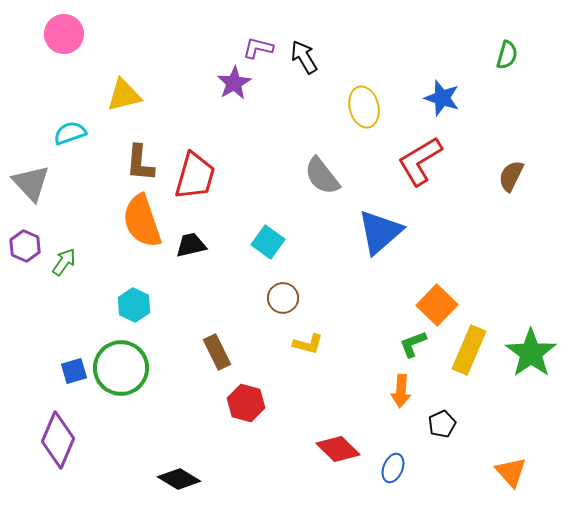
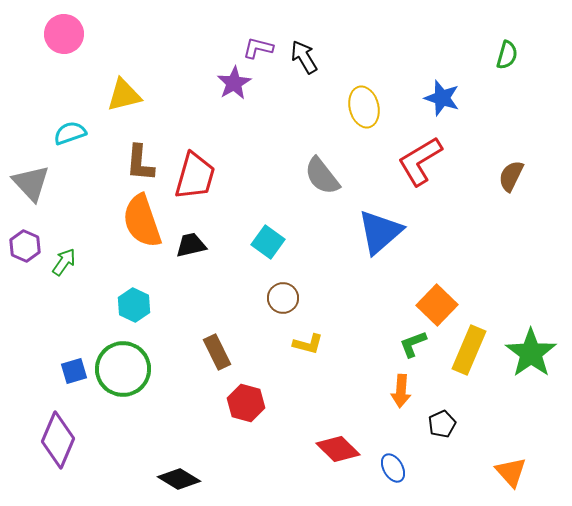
green circle: moved 2 px right, 1 px down
blue ellipse: rotated 52 degrees counterclockwise
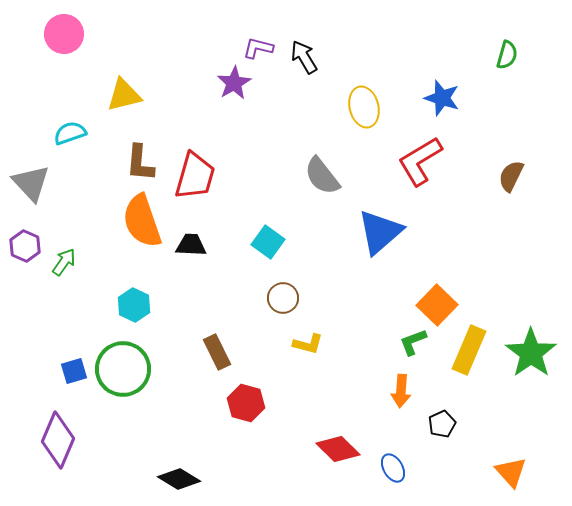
black trapezoid: rotated 16 degrees clockwise
green L-shape: moved 2 px up
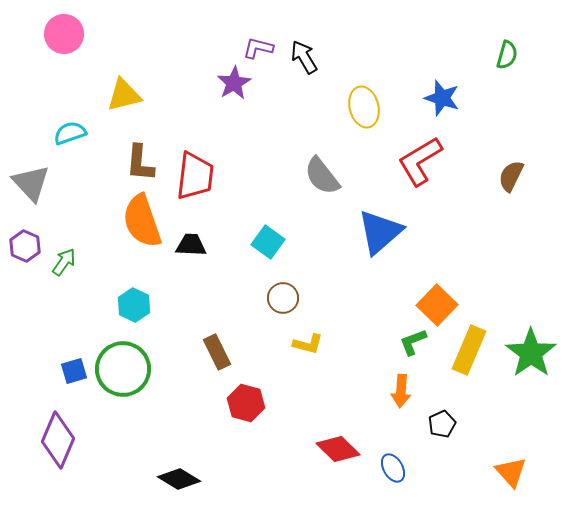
red trapezoid: rotated 9 degrees counterclockwise
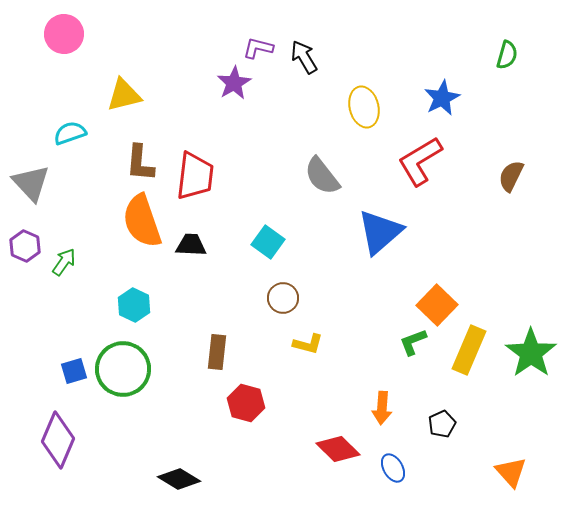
blue star: rotated 27 degrees clockwise
brown rectangle: rotated 32 degrees clockwise
orange arrow: moved 19 px left, 17 px down
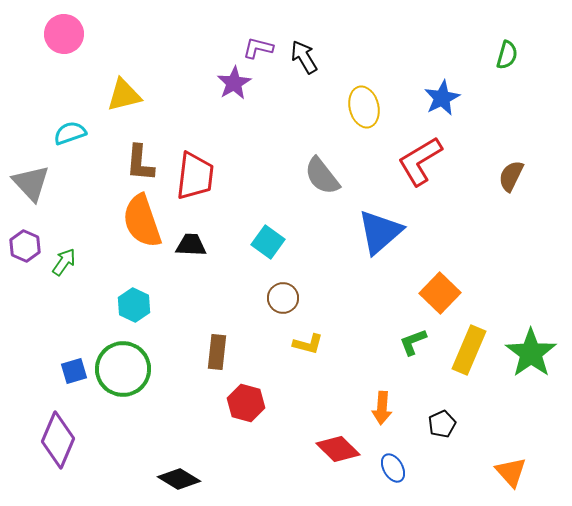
orange square: moved 3 px right, 12 px up
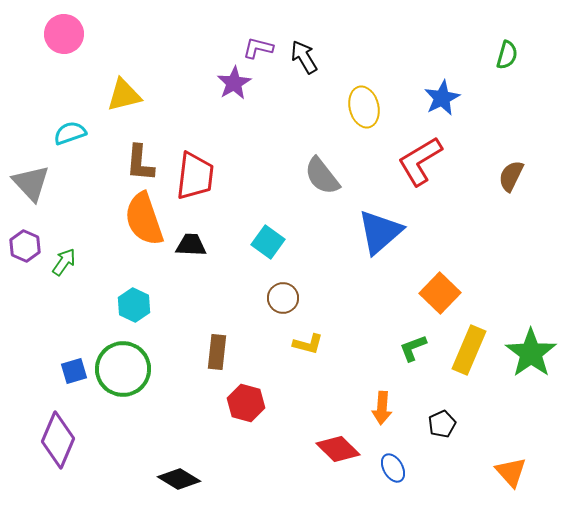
orange semicircle: moved 2 px right, 2 px up
green L-shape: moved 6 px down
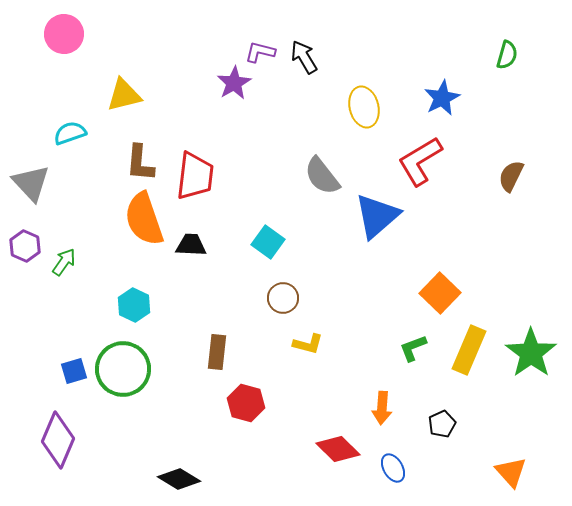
purple L-shape: moved 2 px right, 4 px down
blue triangle: moved 3 px left, 16 px up
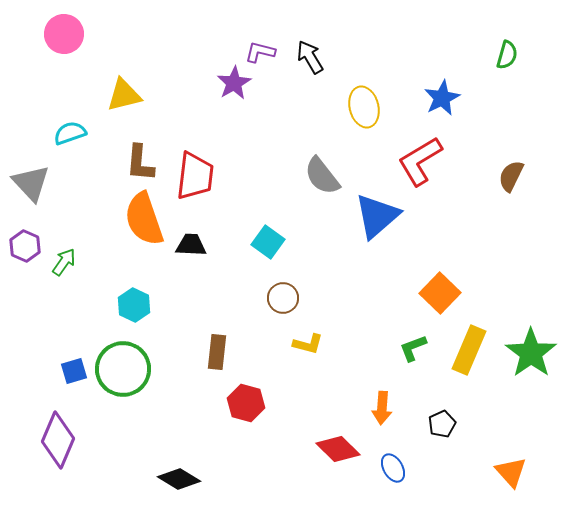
black arrow: moved 6 px right
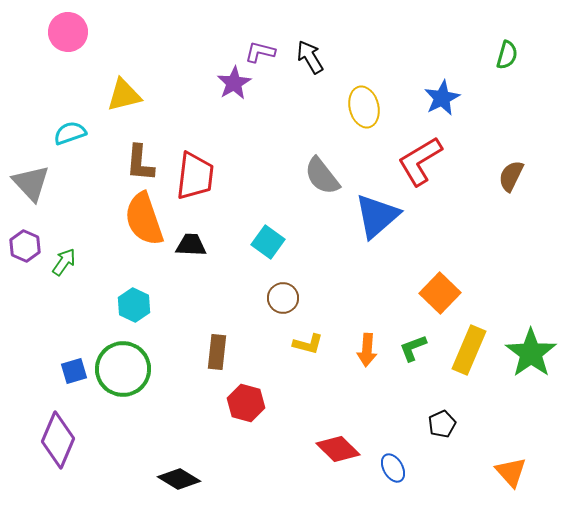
pink circle: moved 4 px right, 2 px up
orange arrow: moved 15 px left, 58 px up
